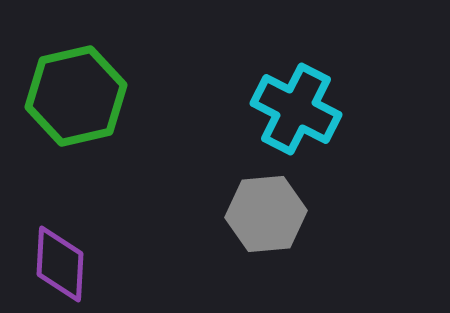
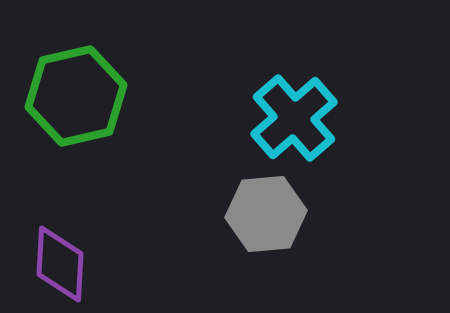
cyan cross: moved 2 px left, 9 px down; rotated 22 degrees clockwise
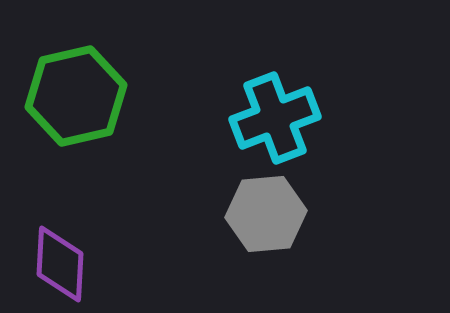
cyan cross: moved 19 px left; rotated 20 degrees clockwise
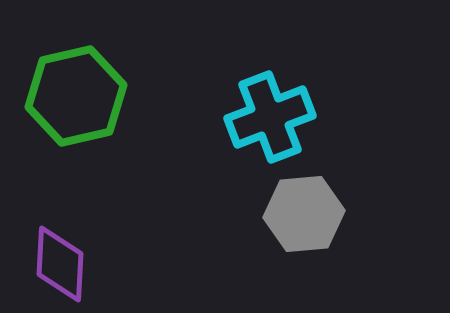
cyan cross: moved 5 px left, 1 px up
gray hexagon: moved 38 px right
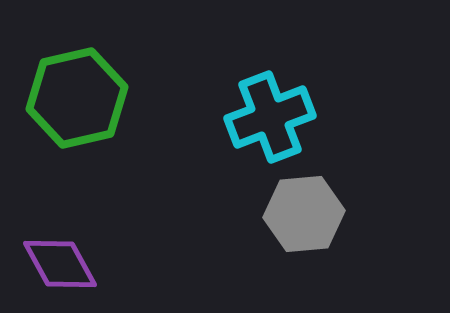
green hexagon: moved 1 px right, 2 px down
purple diamond: rotated 32 degrees counterclockwise
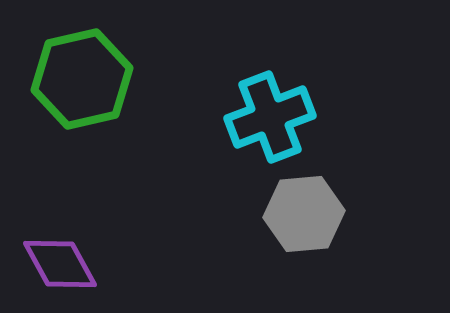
green hexagon: moved 5 px right, 19 px up
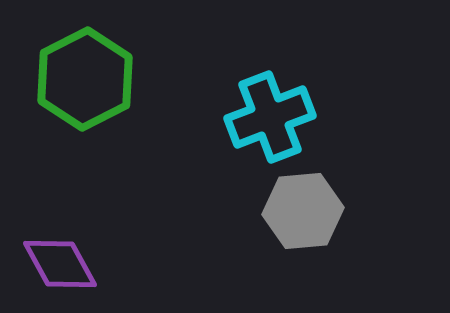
green hexagon: moved 3 px right; rotated 14 degrees counterclockwise
gray hexagon: moved 1 px left, 3 px up
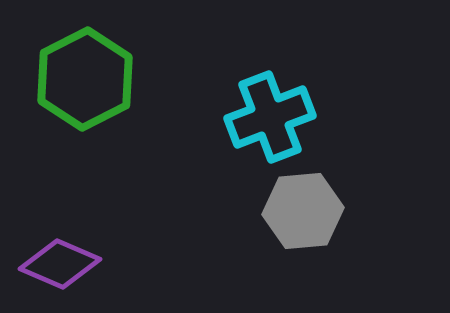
purple diamond: rotated 38 degrees counterclockwise
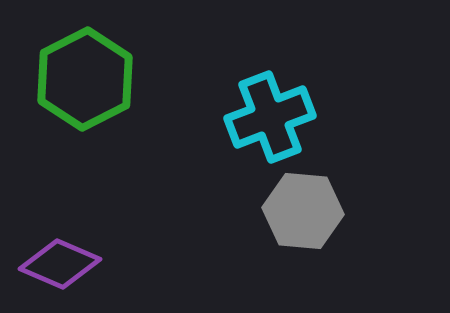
gray hexagon: rotated 10 degrees clockwise
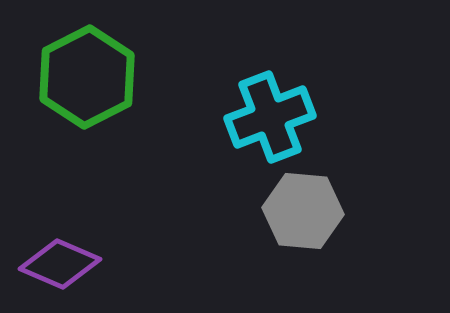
green hexagon: moved 2 px right, 2 px up
